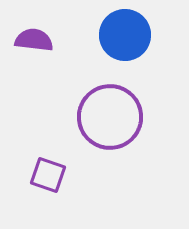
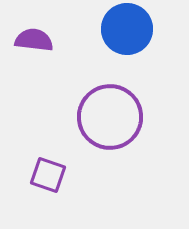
blue circle: moved 2 px right, 6 px up
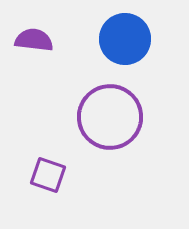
blue circle: moved 2 px left, 10 px down
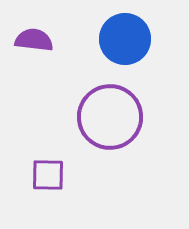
purple square: rotated 18 degrees counterclockwise
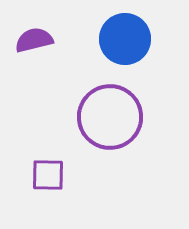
purple semicircle: rotated 21 degrees counterclockwise
